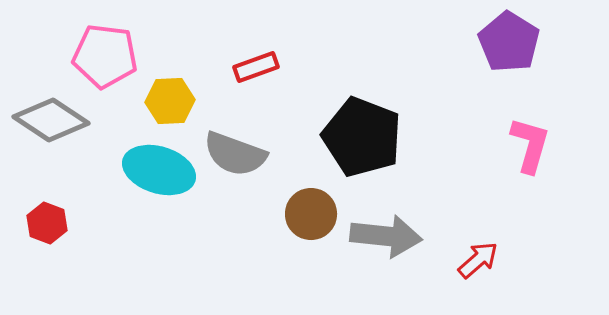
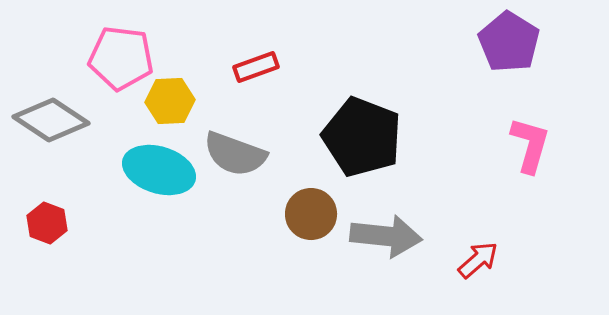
pink pentagon: moved 16 px right, 2 px down
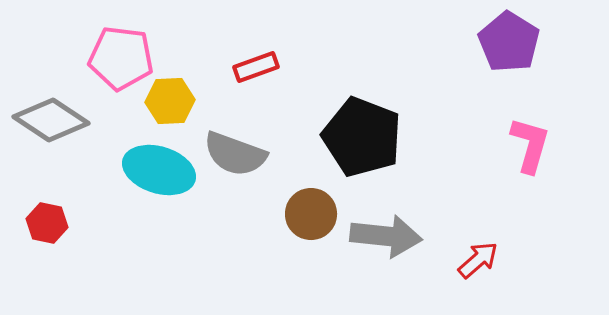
red hexagon: rotated 9 degrees counterclockwise
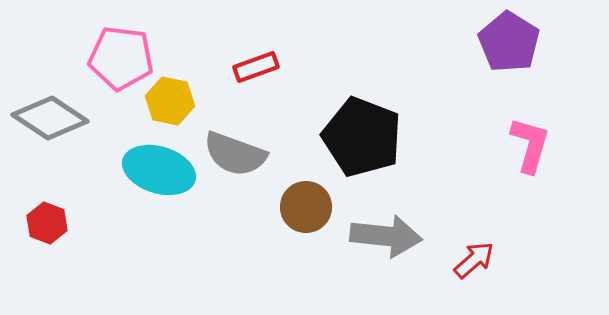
yellow hexagon: rotated 15 degrees clockwise
gray diamond: moved 1 px left, 2 px up
brown circle: moved 5 px left, 7 px up
red hexagon: rotated 9 degrees clockwise
red arrow: moved 4 px left
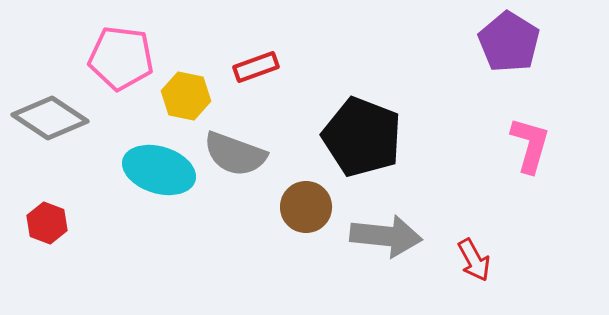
yellow hexagon: moved 16 px right, 5 px up
red arrow: rotated 102 degrees clockwise
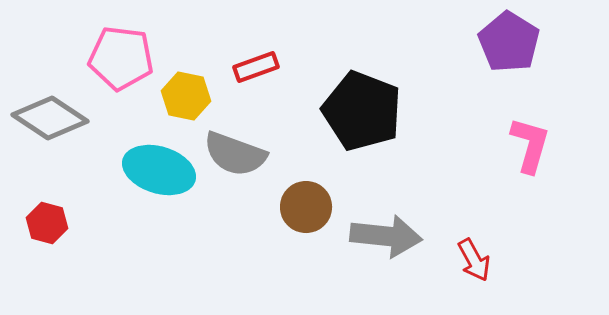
black pentagon: moved 26 px up
red hexagon: rotated 6 degrees counterclockwise
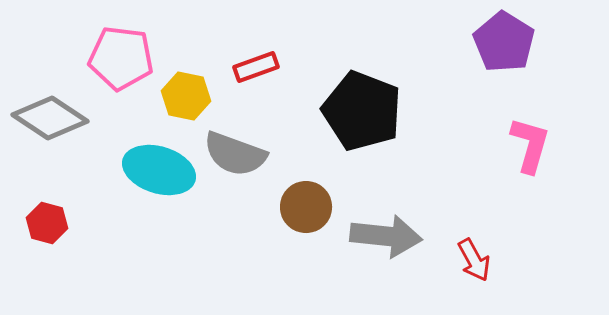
purple pentagon: moved 5 px left
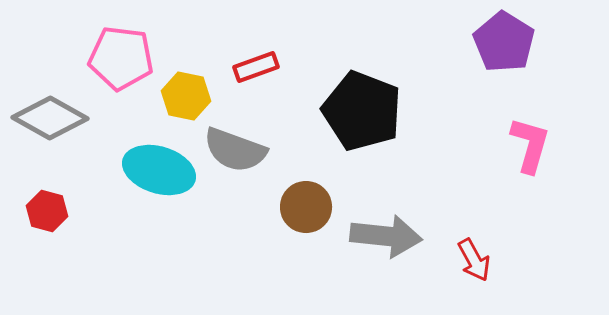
gray diamond: rotated 4 degrees counterclockwise
gray semicircle: moved 4 px up
red hexagon: moved 12 px up
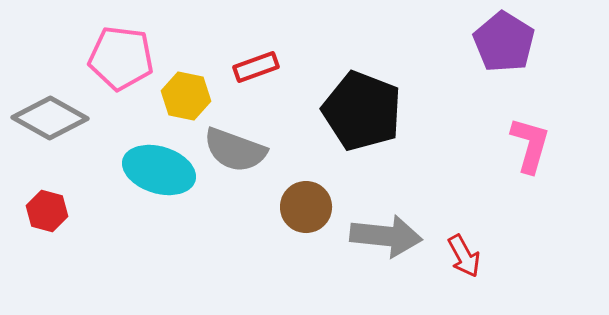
red arrow: moved 10 px left, 4 px up
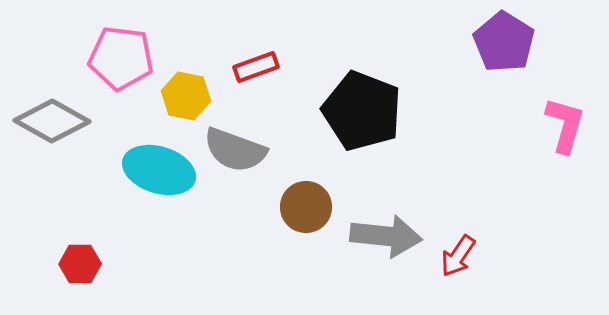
gray diamond: moved 2 px right, 3 px down
pink L-shape: moved 35 px right, 20 px up
red hexagon: moved 33 px right, 53 px down; rotated 15 degrees counterclockwise
red arrow: moved 6 px left; rotated 63 degrees clockwise
